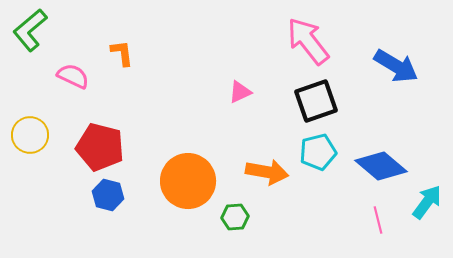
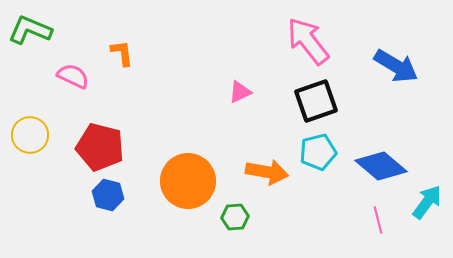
green L-shape: rotated 63 degrees clockwise
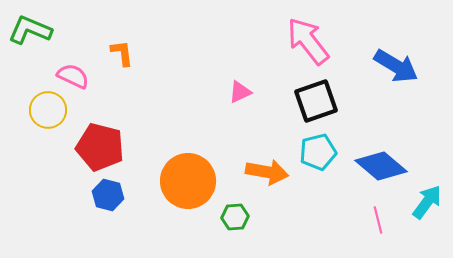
yellow circle: moved 18 px right, 25 px up
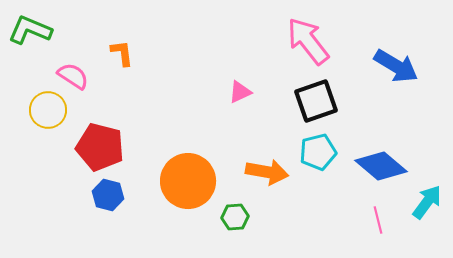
pink semicircle: rotated 8 degrees clockwise
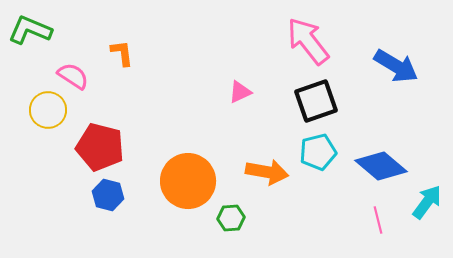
green hexagon: moved 4 px left, 1 px down
